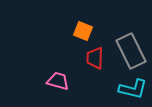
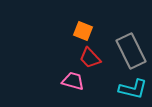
red trapezoid: moved 5 px left; rotated 45 degrees counterclockwise
pink trapezoid: moved 15 px right
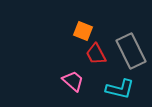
red trapezoid: moved 6 px right, 4 px up; rotated 15 degrees clockwise
pink trapezoid: rotated 25 degrees clockwise
cyan L-shape: moved 13 px left
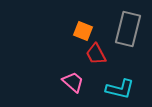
gray rectangle: moved 3 px left, 22 px up; rotated 40 degrees clockwise
pink trapezoid: moved 1 px down
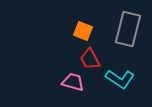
red trapezoid: moved 6 px left, 5 px down
pink trapezoid: rotated 25 degrees counterclockwise
cyan L-shape: moved 10 px up; rotated 20 degrees clockwise
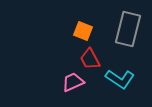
pink trapezoid: rotated 40 degrees counterclockwise
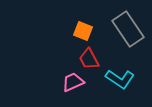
gray rectangle: rotated 48 degrees counterclockwise
red trapezoid: moved 1 px left
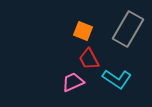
gray rectangle: rotated 64 degrees clockwise
cyan L-shape: moved 3 px left
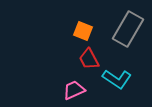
pink trapezoid: moved 1 px right, 8 px down
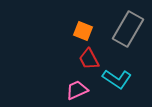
pink trapezoid: moved 3 px right
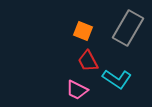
gray rectangle: moved 1 px up
red trapezoid: moved 1 px left, 2 px down
pink trapezoid: rotated 130 degrees counterclockwise
